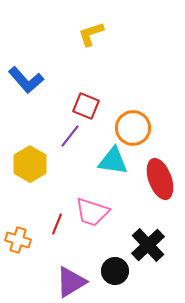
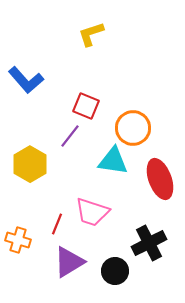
black cross: moved 1 px right, 2 px up; rotated 16 degrees clockwise
purple triangle: moved 2 px left, 20 px up
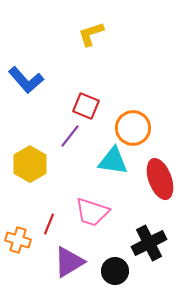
red line: moved 8 px left
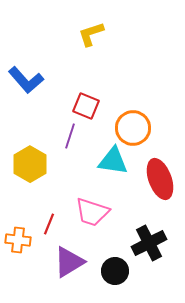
purple line: rotated 20 degrees counterclockwise
orange cross: rotated 10 degrees counterclockwise
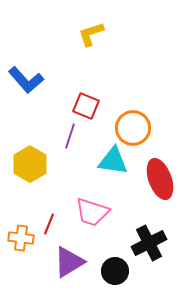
orange cross: moved 3 px right, 2 px up
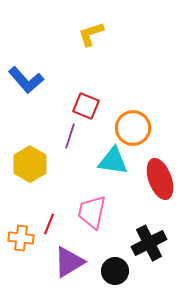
pink trapezoid: rotated 84 degrees clockwise
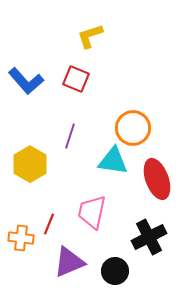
yellow L-shape: moved 1 px left, 2 px down
blue L-shape: moved 1 px down
red square: moved 10 px left, 27 px up
red ellipse: moved 3 px left
black cross: moved 6 px up
purple triangle: rotated 8 degrees clockwise
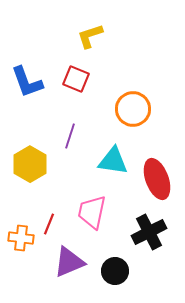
blue L-shape: moved 1 px right, 1 px down; rotated 21 degrees clockwise
orange circle: moved 19 px up
black cross: moved 5 px up
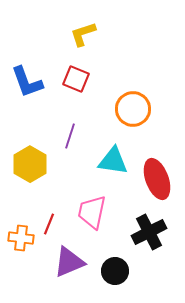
yellow L-shape: moved 7 px left, 2 px up
